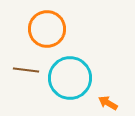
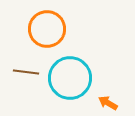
brown line: moved 2 px down
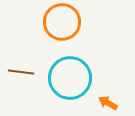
orange circle: moved 15 px right, 7 px up
brown line: moved 5 px left
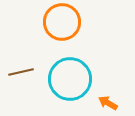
brown line: rotated 20 degrees counterclockwise
cyan circle: moved 1 px down
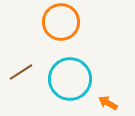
orange circle: moved 1 px left
brown line: rotated 20 degrees counterclockwise
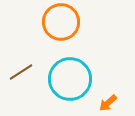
orange arrow: rotated 72 degrees counterclockwise
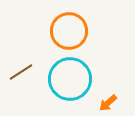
orange circle: moved 8 px right, 9 px down
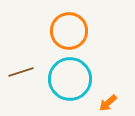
brown line: rotated 15 degrees clockwise
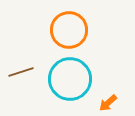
orange circle: moved 1 px up
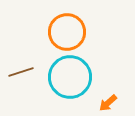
orange circle: moved 2 px left, 2 px down
cyan circle: moved 2 px up
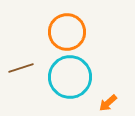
brown line: moved 4 px up
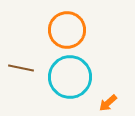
orange circle: moved 2 px up
brown line: rotated 30 degrees clockwise
